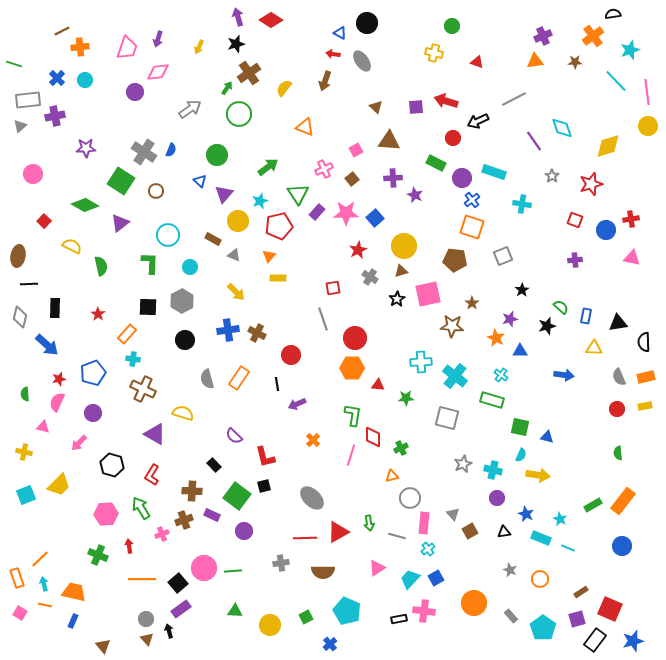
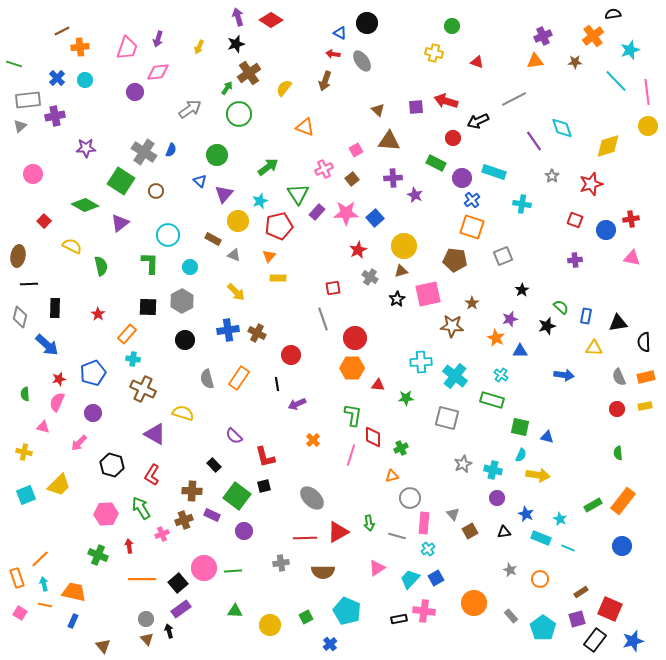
brown triangle at (376, 107): moved 2 px right, 3 px down
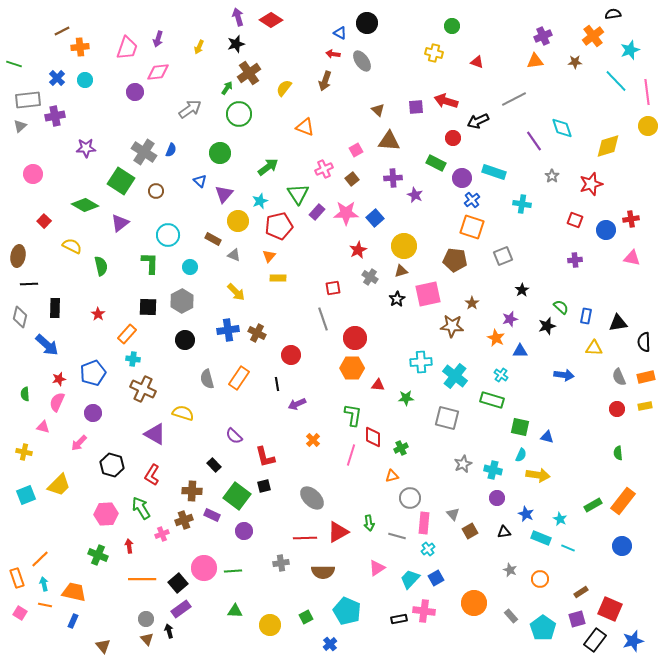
green circle at (217, 155): moved 3 px right, 2 px up
